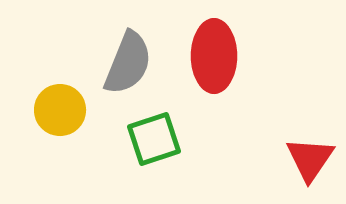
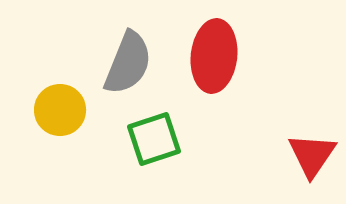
red ellipse: rotated 6 degrees clockwise
red triangle: moved 2 px right, 4 px up
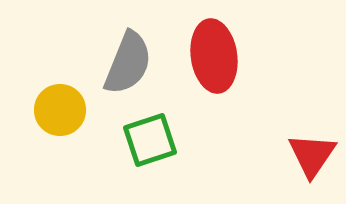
red ellipse: rotated 14 degrees counterclockwise
green square: moved 4 px left, 1 px down
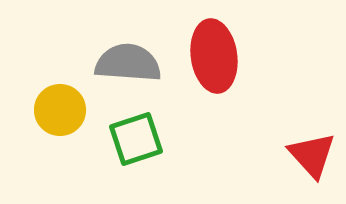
gray semicircle: rotated 108 degrees counterclockwise
green square: moved 14 px left, 1 px up
red triangle: rotated 16 degrees counterclockwise
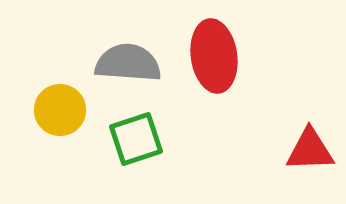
red triangle: moved 2 px left, 5 px up; rotated 50 degrees counterclockwise
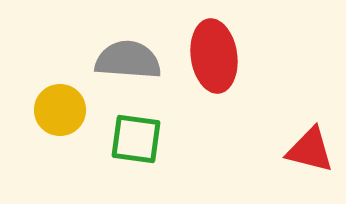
gray semicircle: moved 3 px up
green square: rotated 26 degrees clockwise
red triangle: rotated 16 degrees clockwise
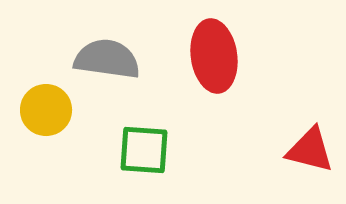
gray semicircle: moved 21 px left, 1 px up; rotated 4 degrees clockwise
yellow circle: moved 14 px left
green square: moved 8 px right, 11 px down; rotated 4 degrees counterclockwise
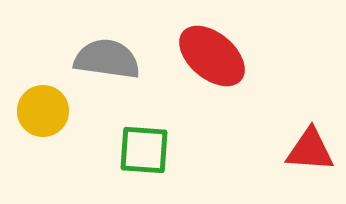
red ellipse: moved 2 px left; rotated 42 degrees counterclockwise
yellow circle: moved 3 px left, 1 px down
red triangle: rotated 10 degrees counterclockwise
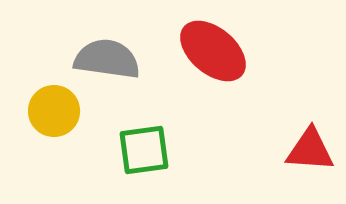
red ellipse: moved 1 px right, 5 px up
yellow circle: moved 11 px right
green square: rotated 12 degrees counterclockwise
